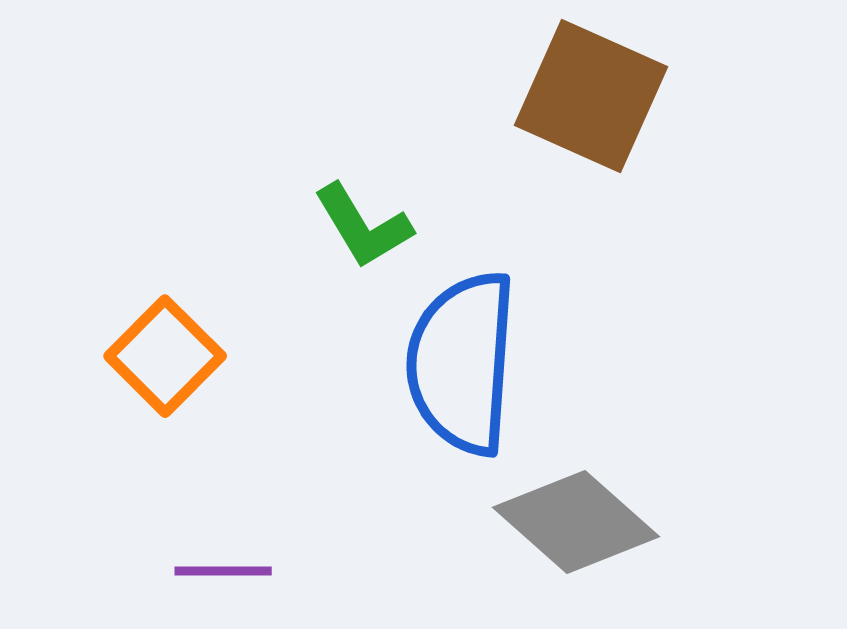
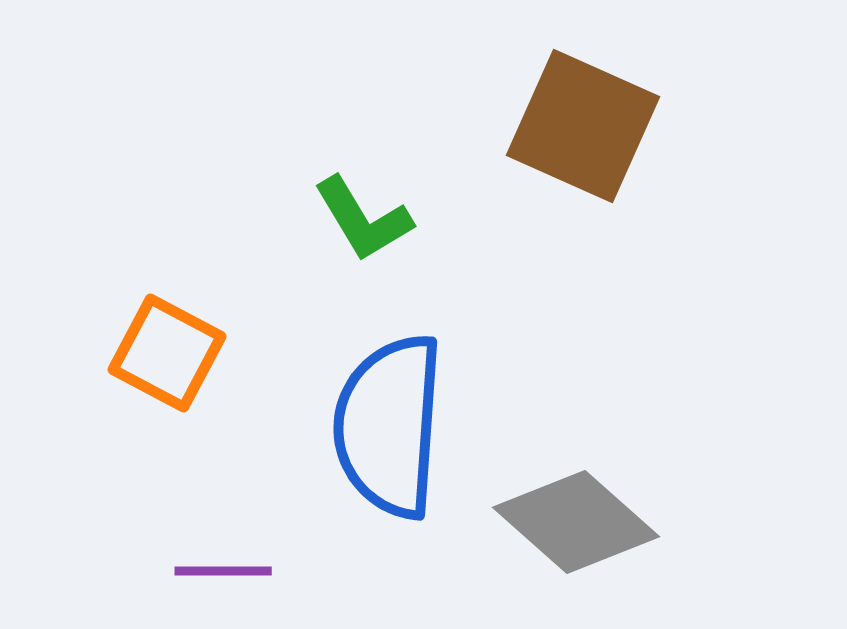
brown square: moved 8 px left, 30 px down
green L-shape: moved 7 px up
orange square: moved 2 px right, 3 px up; rotated 17 degrees counterclockwise
blue semicircle: moved 73 px left, 63 px down
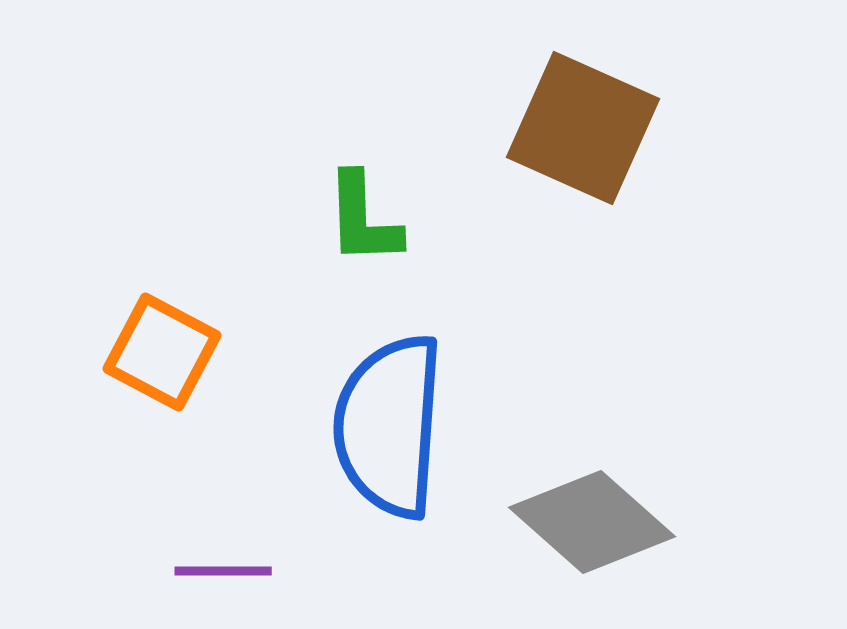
brown square: moved 2 px down
green L-shape: rotated 29 degrees clockwise
orange square: moved 5 px left, 1 px up
gray diamond: moved 16 px right
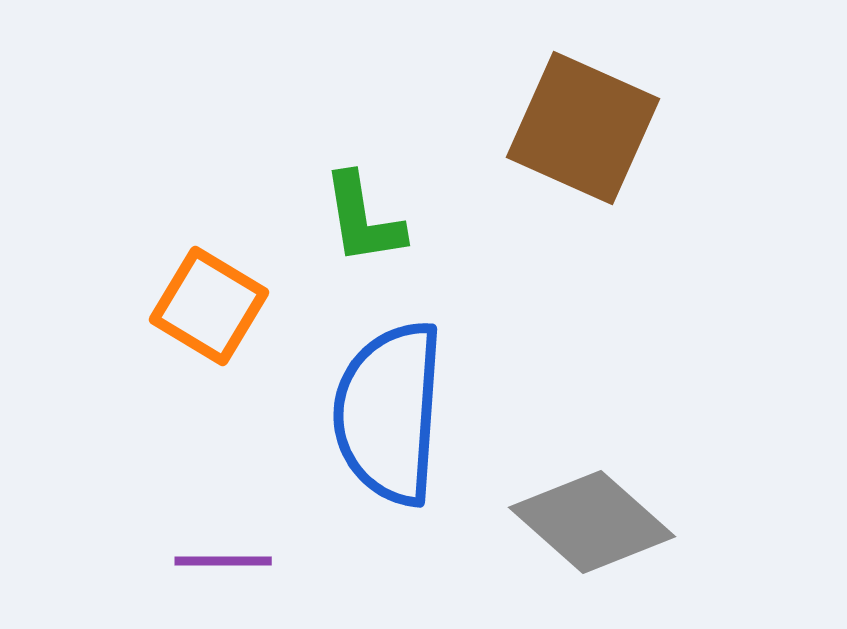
green L-shape: rotated 7 degrees counterclockwise
orange square: moved 47 px right, 46 px up; rotated 3 degrees clockwise
blue semicircle: moved 13 px up
purple line: moved 10 px up
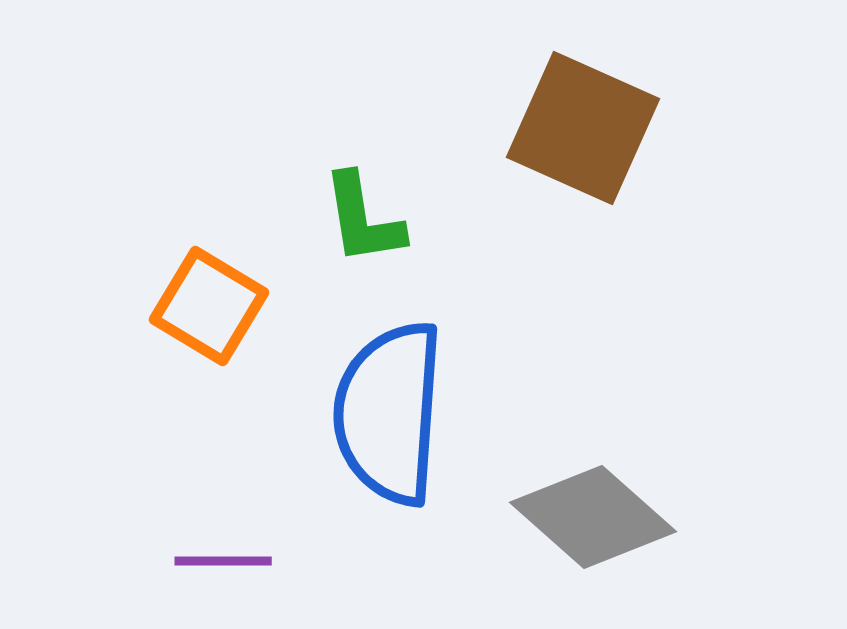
gray diamond: moved 1 px right, 5 px up
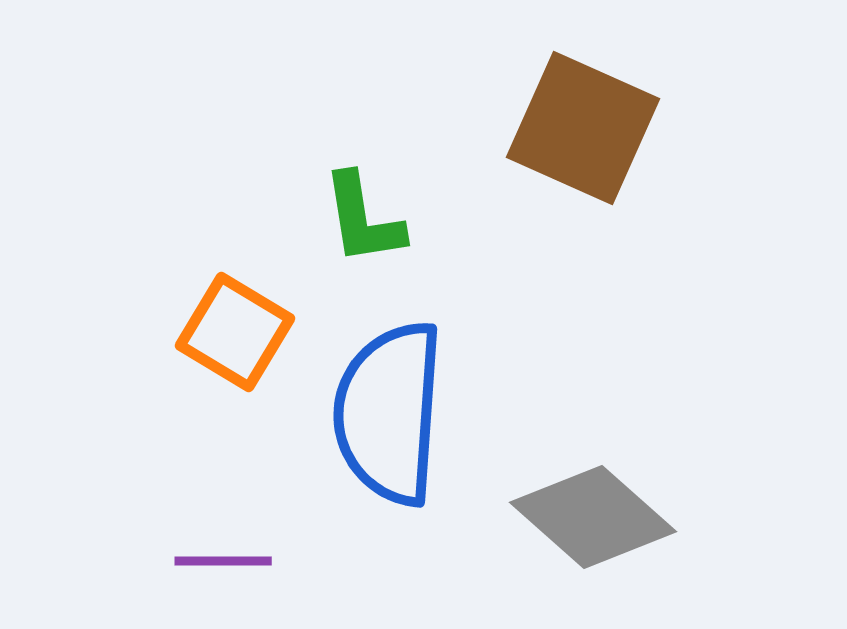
orange square: moved 26 px right, 26 px down
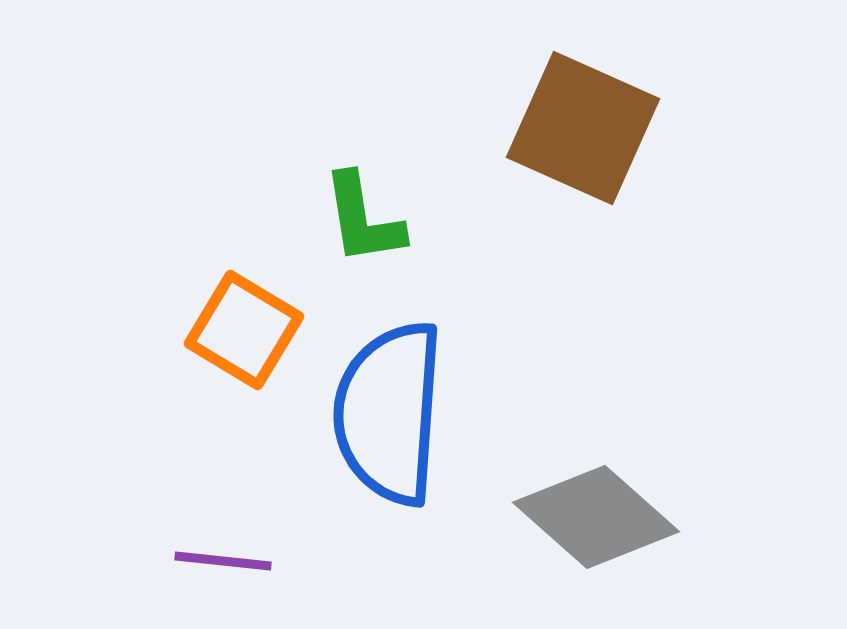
orange square: moved 9 px right, 2 px up
gray diamond: moved 3 px right
purple line: rotated 6 degrees clockwise
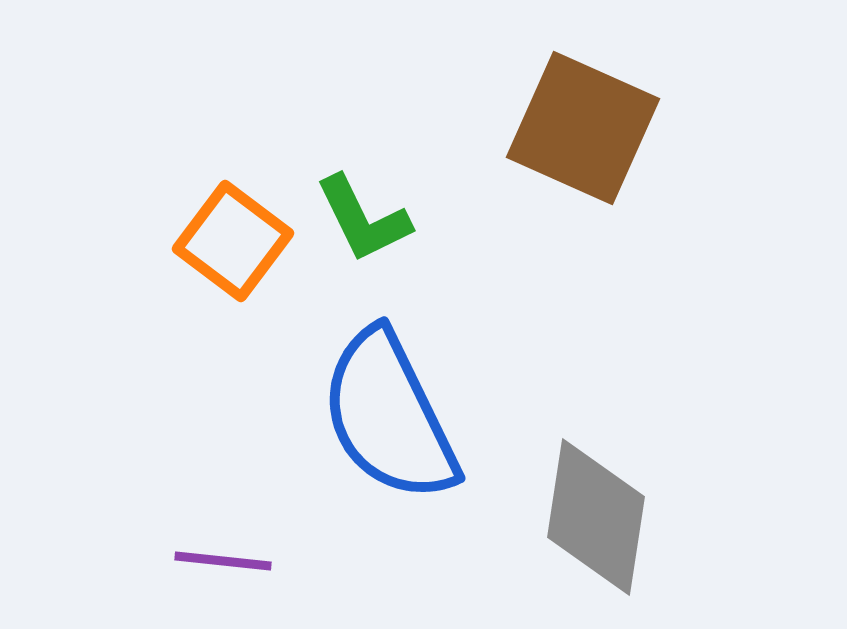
green L-shape: rotated 17 degrees counterclockwise
orange square: moved 11 px left, 89 px up; rotated 6 degrees clockwise
blue semicircle: moved 3 px down; rotated 30 degrees counterclockwise
gray diamond: rotated 57 degrees clockwise
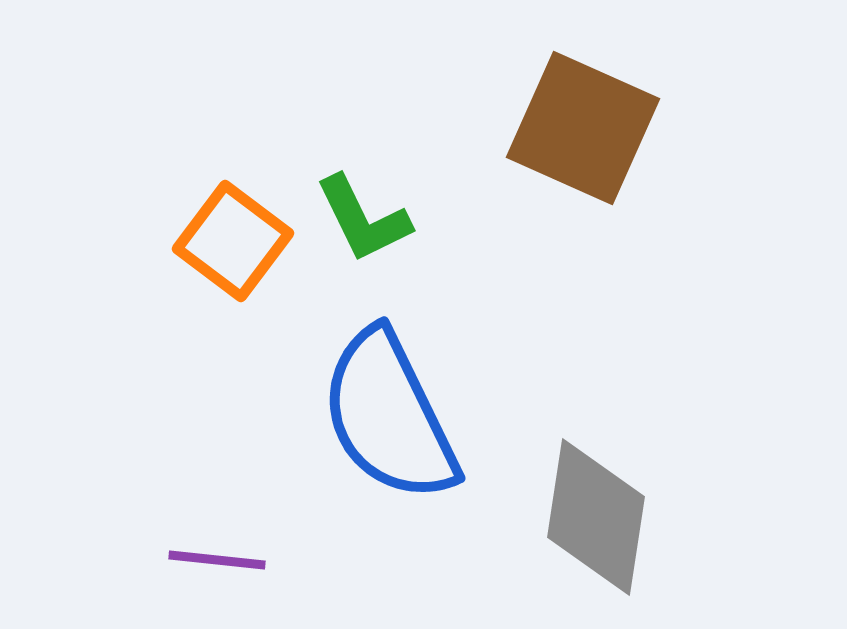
purple line: moved 6 px left, 1 px up
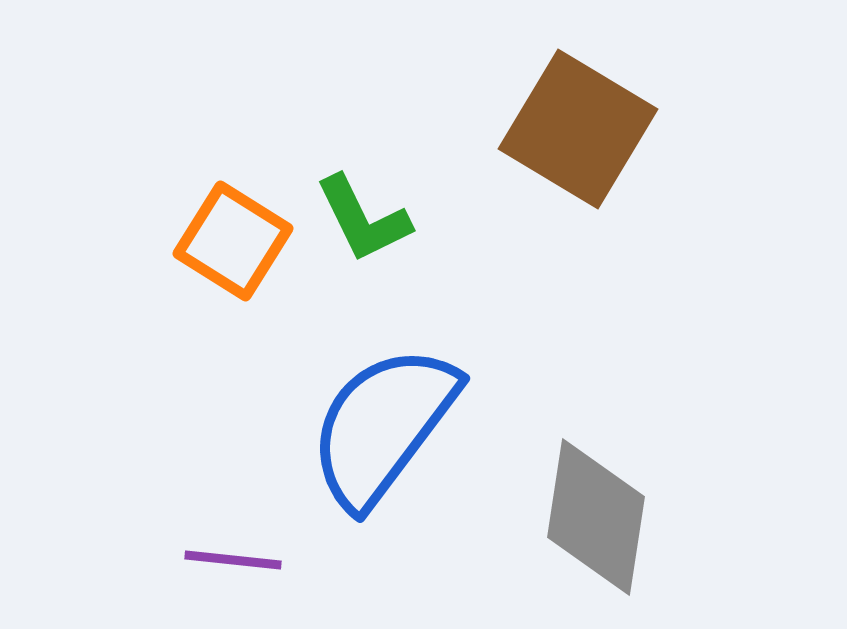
brown square: moved 5 px left, 1 px down; rotated 7 degrees clockwise
orange square: rotated 5 degrees counterclockwise
blue semicircle: moved 6 px left, 10 px down; rotated 63 degrees clockwise
purple line: moved 16 px right
